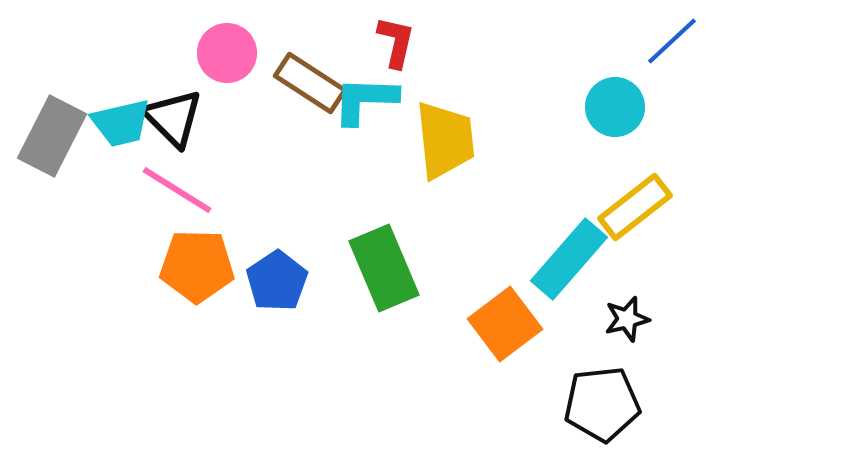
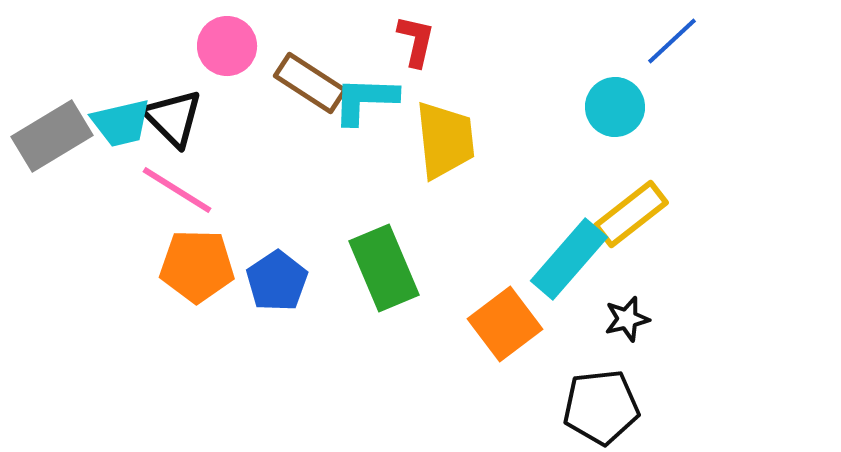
red L-shape: moved 20 px right, 1 px up
pink circle: moved 7 px up
gray rectangle: rotated 32 degrees clockwise
yellow rectangle: moved 4 px left, 7 px down
black pentagon: moved 1 px left, 3 px down
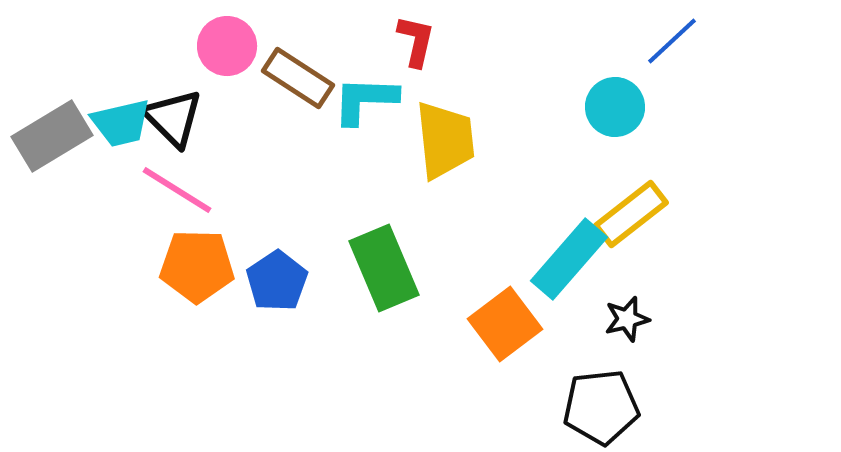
brown rectangle: moved 12 px left, 5 px up
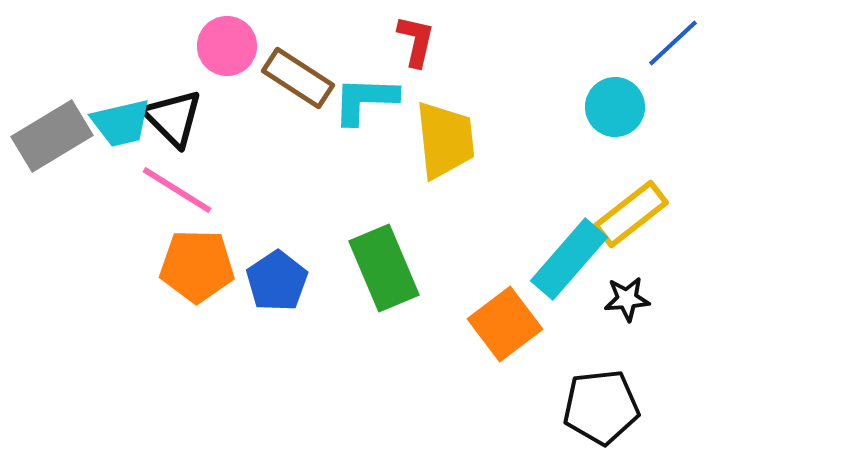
blue line: moved 1 px right, 2 px down
black star: moved 20 px up; rotated 9 degrees clockwise
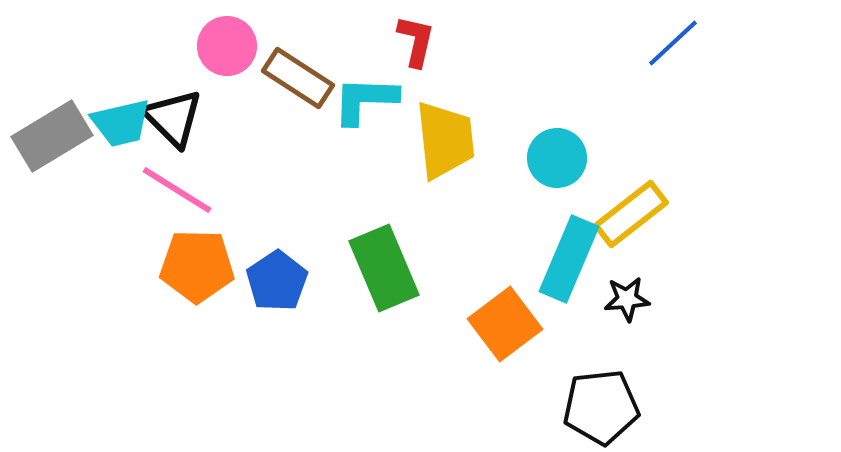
cyan circle: moved 58 px left, 51 px down
cyan rectangle: rotated 18 degrees counterclockwise
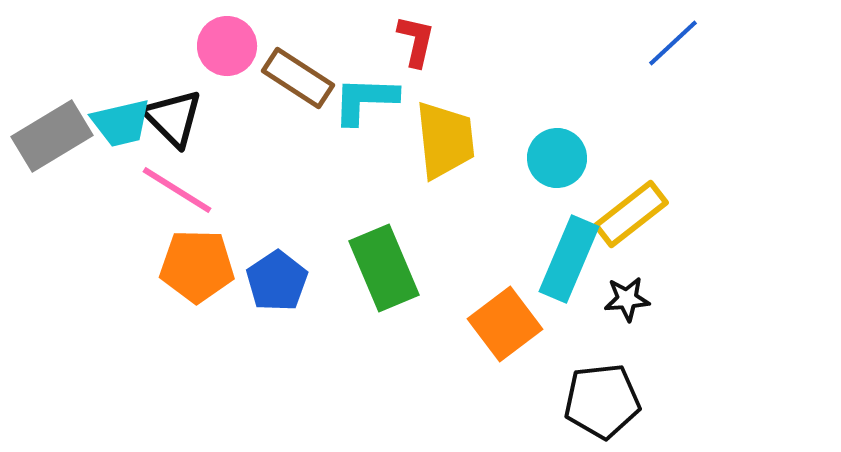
black pentagon: moved 1 px right, 6 px up
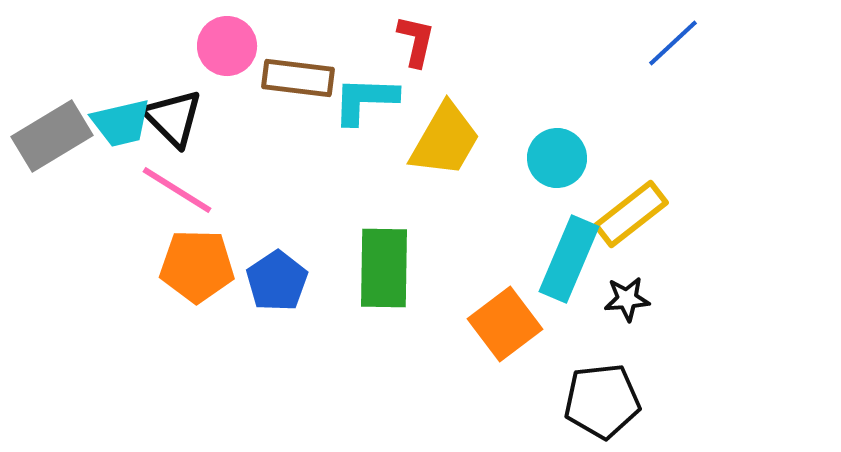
brown rectangle: rotated 26 degrees counterclockwise
yellow trapezoid: rotated 36 degrees clockwise
green rectangle: rotated 24 degrees clockwise
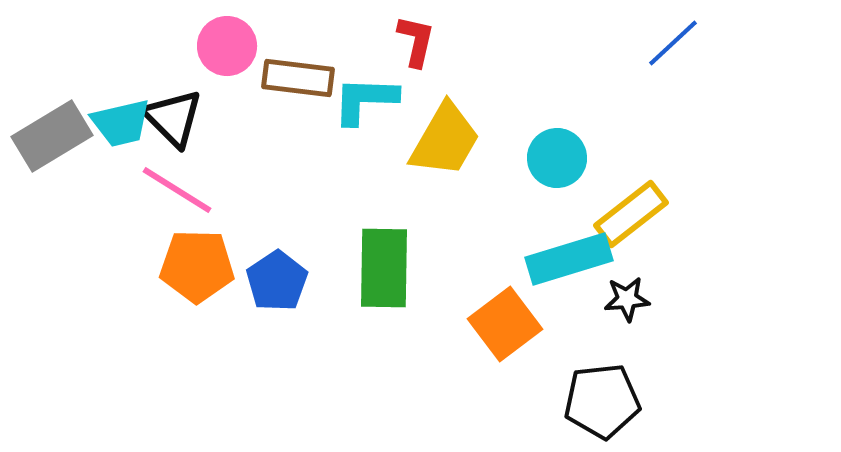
cyan rectangle: rotated 50 degrees clockwise
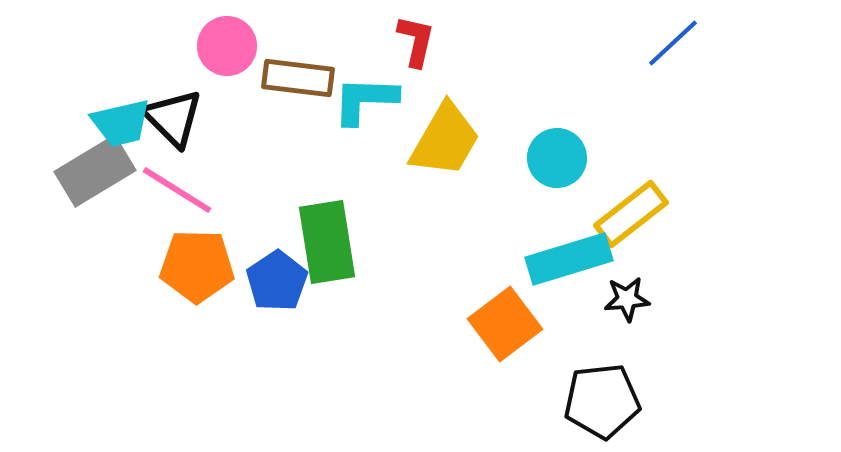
gray rectangle: moved 43 px right, 35 px down
green rectangle: moved 57 px left, 26 px up; rotated 10 degrees counterclockwise
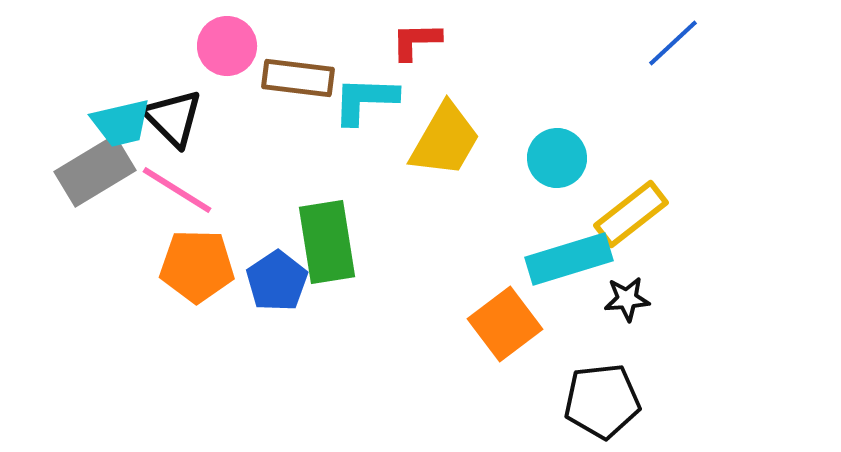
red L-shape: rotated 104 degrees counterclockwise
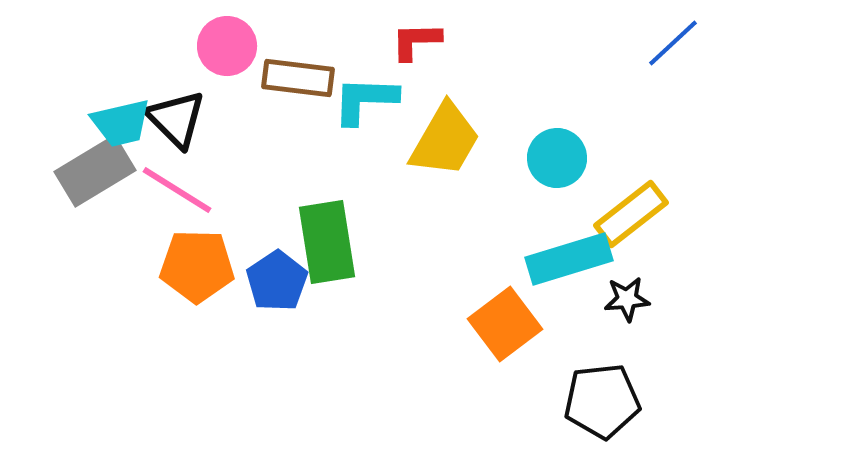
black triangle: moved 3 px right, 1 px down
